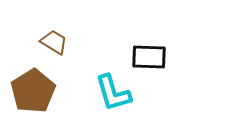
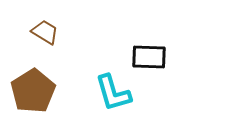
brown trapezoid: moved 9 px left, 10 px up
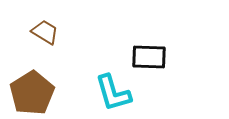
brown pentagon: moved 1 px left, 2 px down
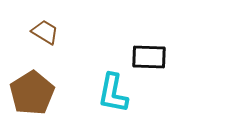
cyan L-shape: rotated 27 degrees clockwise
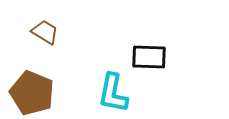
brown pentagon: rotated 18 degrees counterclockwise
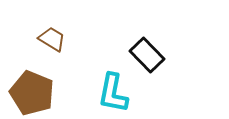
brown trapezoid: moved 7 px right, 7 px down
black rectangle: moved 2 px left, 2 px up; rotated 44 degrees clockwise
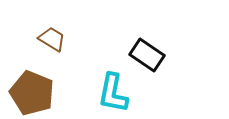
black rectangle: rotated 12 degrees counterclockwise
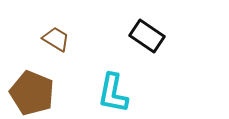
brown trapezoid: moved 4 px right
black rectangle: moved 19 px up
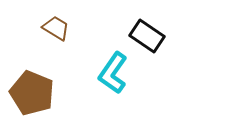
brown trapezoid: moved 11 px up
cyan L-shape: moved 20 px up; rotated 24 degrees clockwise
